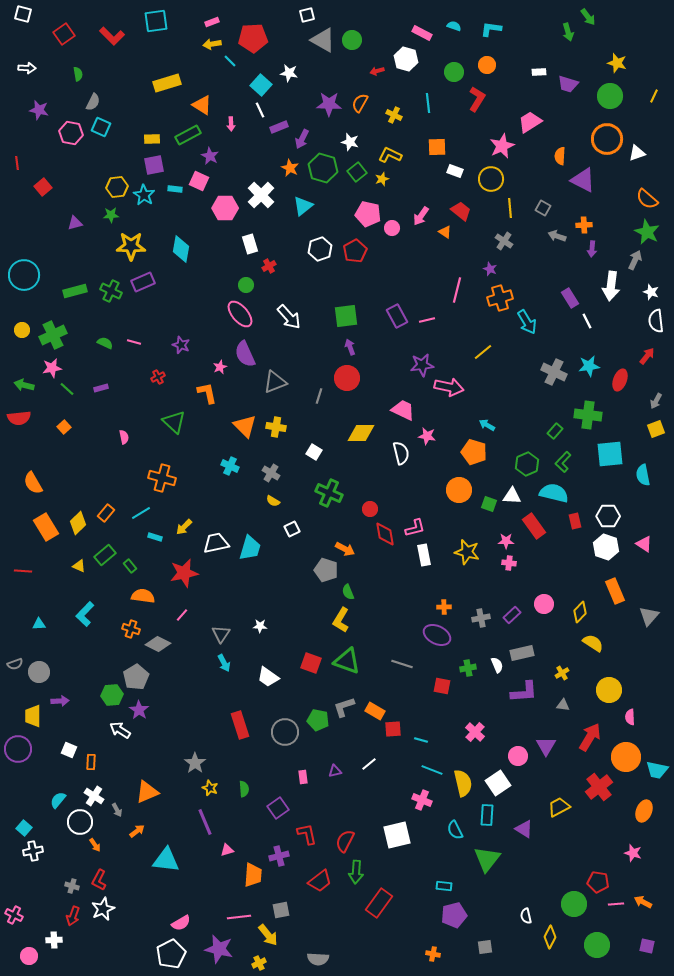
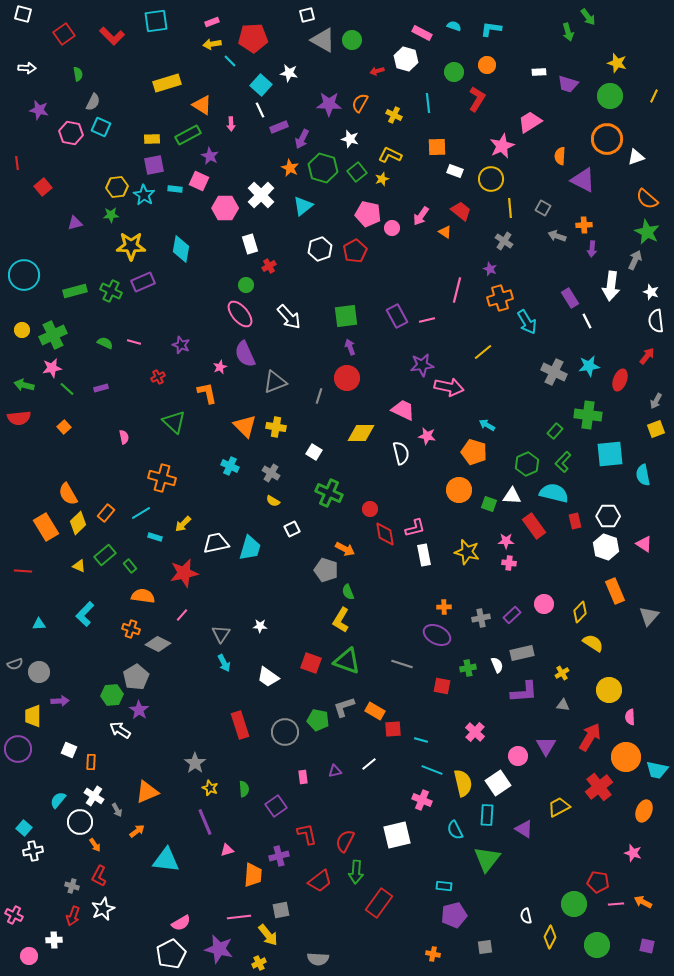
white star at (350, 142): moved 3 px up
white triangle at (637, 153): moved 1 px left, 4 px down
orange semicircle at (33, 483): moved 35 px right, 11 px down
yellow arrow at (184, 527): moved 1 px left, 3 px up
purple square at (278, 808): moved 2 px left, 2 px up
red L-shape at (99, 880): moved 4 px up
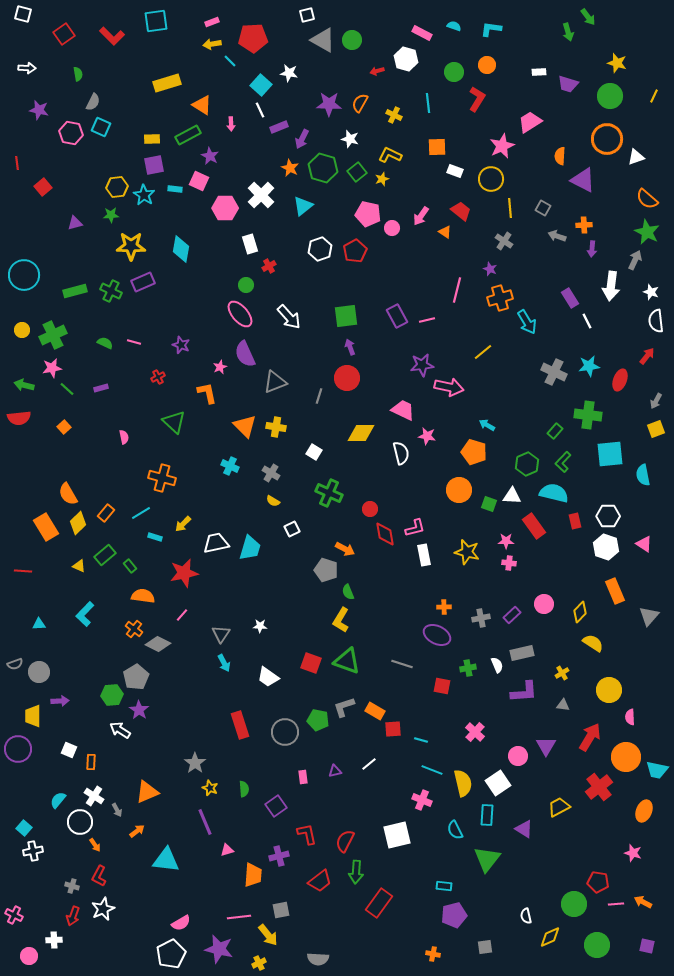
orange cross at (131, 629): moved 3 px right; rotated 18 degrees clockwise
yellow diamond at (550, 937): rotated 40 degrees clockwise
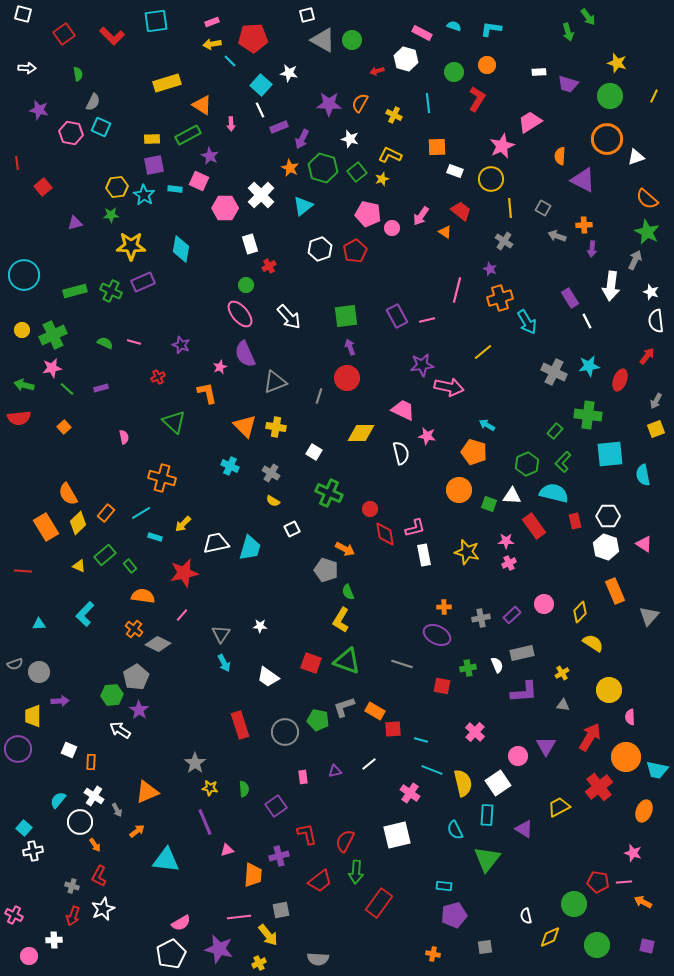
pink cross at (509, 563): rotated 32 degrees counterclockwise
yellow star at (210, 788): rotated 14 degrees counterclockwise
pink cross at (422, 800): moved 12 px left, 7 px up; rotated 12 degrees clockwise
pink line at (616, 904): moved 8 px right, 22 px up
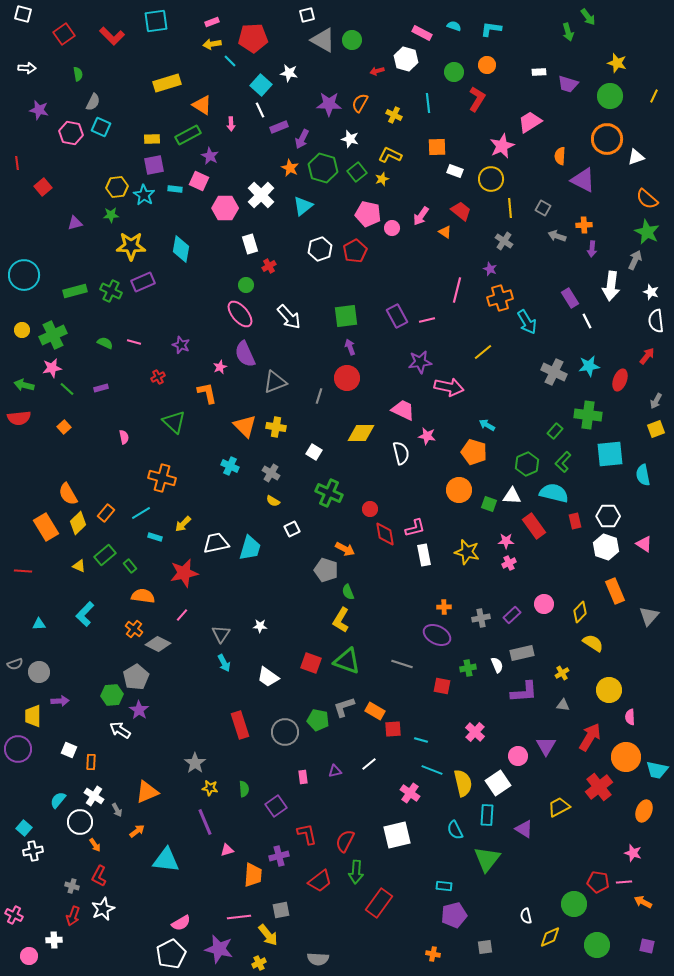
purple star at (422, 365): moved 2 px left, 3 px up
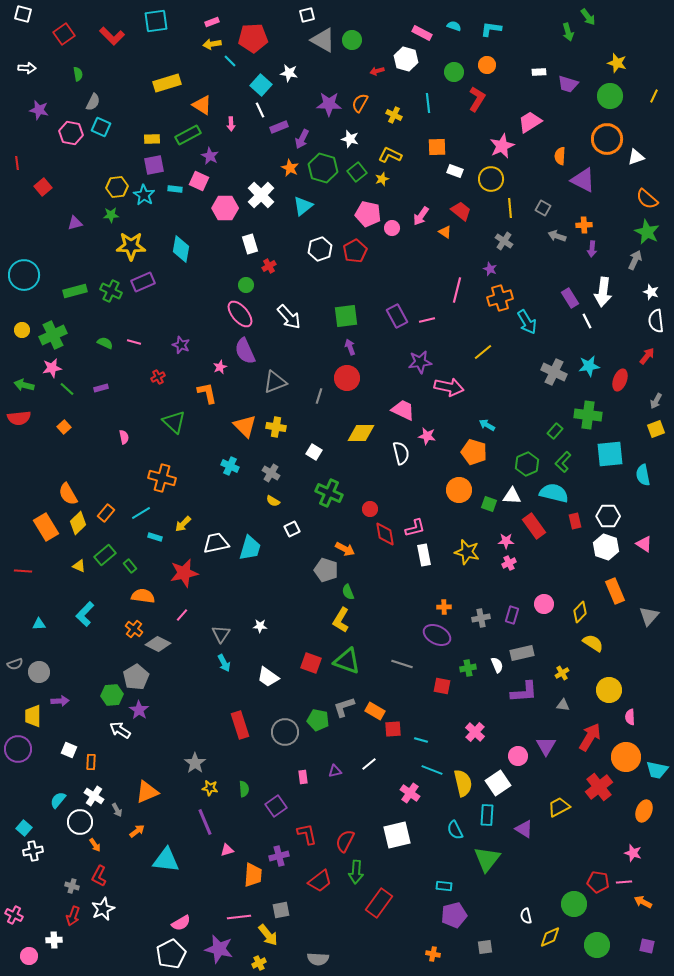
white arrow at (611, 286): moved 8 px left, 6 px down
purple semicircle at (245, 354): moved 3 px up
purple rectangle at (512, 615): rotated 30 degrees counterclockwise
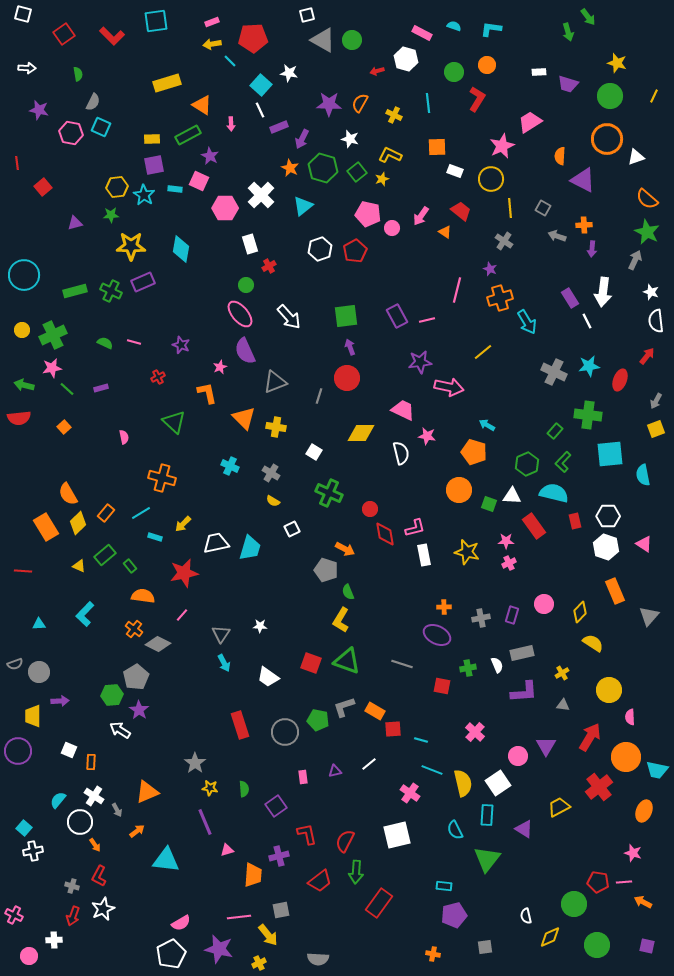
orange triangle at (245, 426): moved 1 px left, 8 px up
purple circle at (18, 749): moved 2 px down
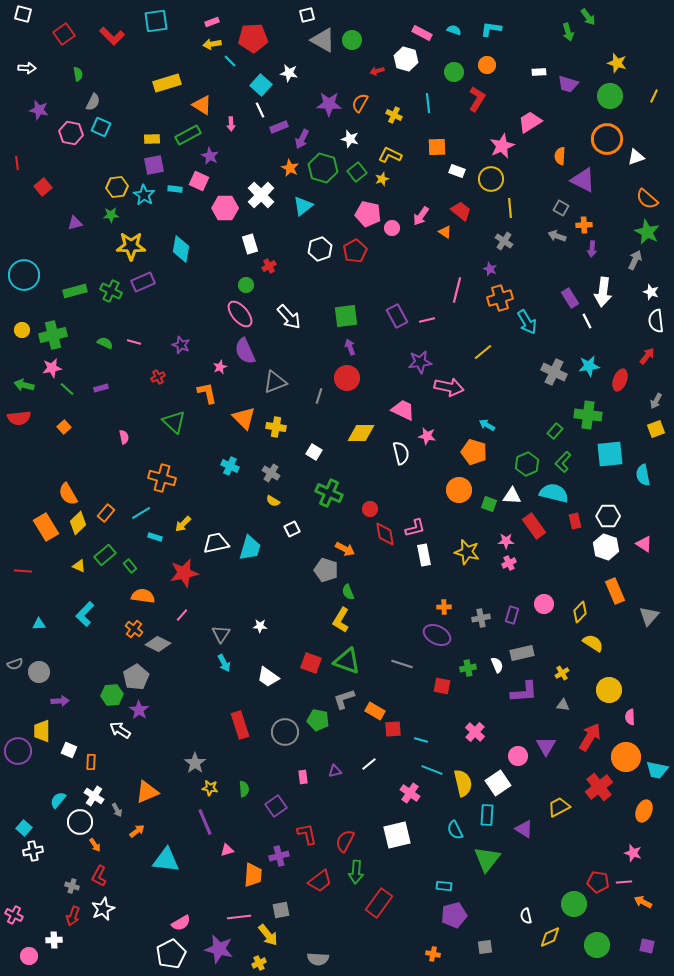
cyan semicircle at (454, 26): moved 4 px down
white rectangle at (455, 171): moved 2 px right
gray square at (543, 208): moved 18 px right
green cross at (53, 335): rotated 12 degrees clockwise
gray L-shape at (344, 707): moved 8 px up
yellow trapezoid at (33, 716): moved 9 px right, 15 px down
